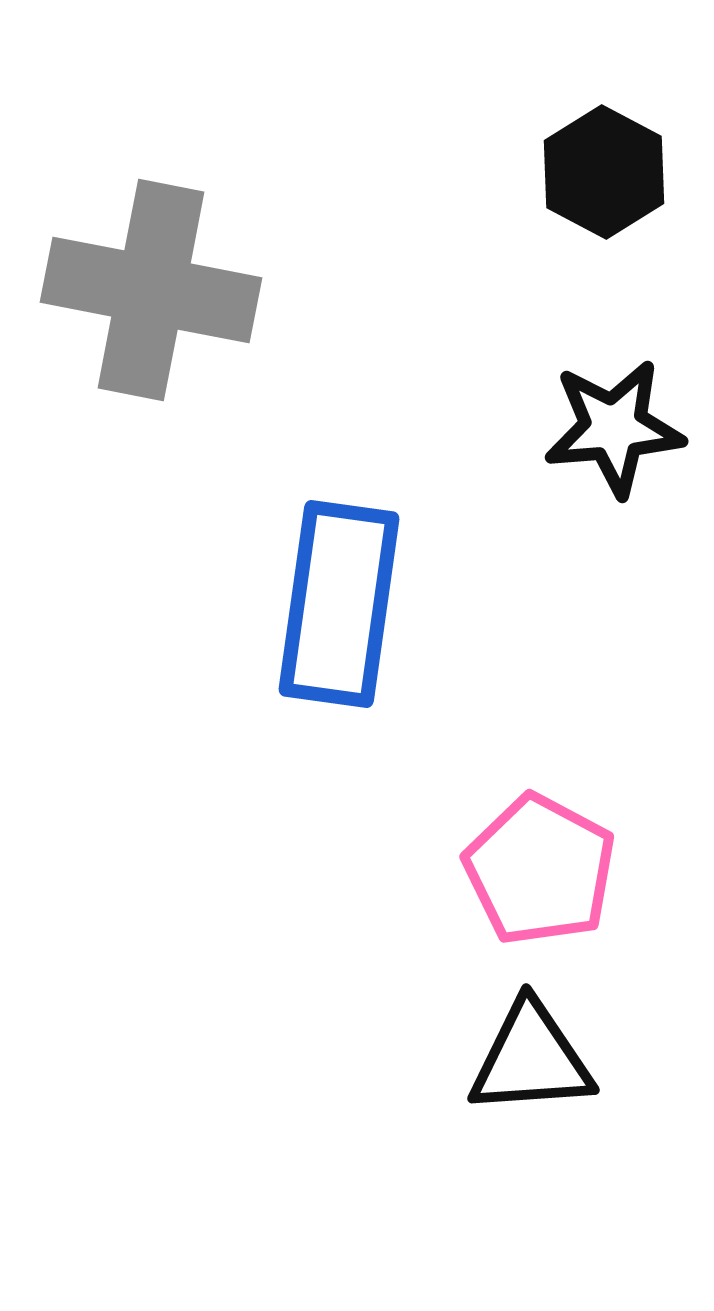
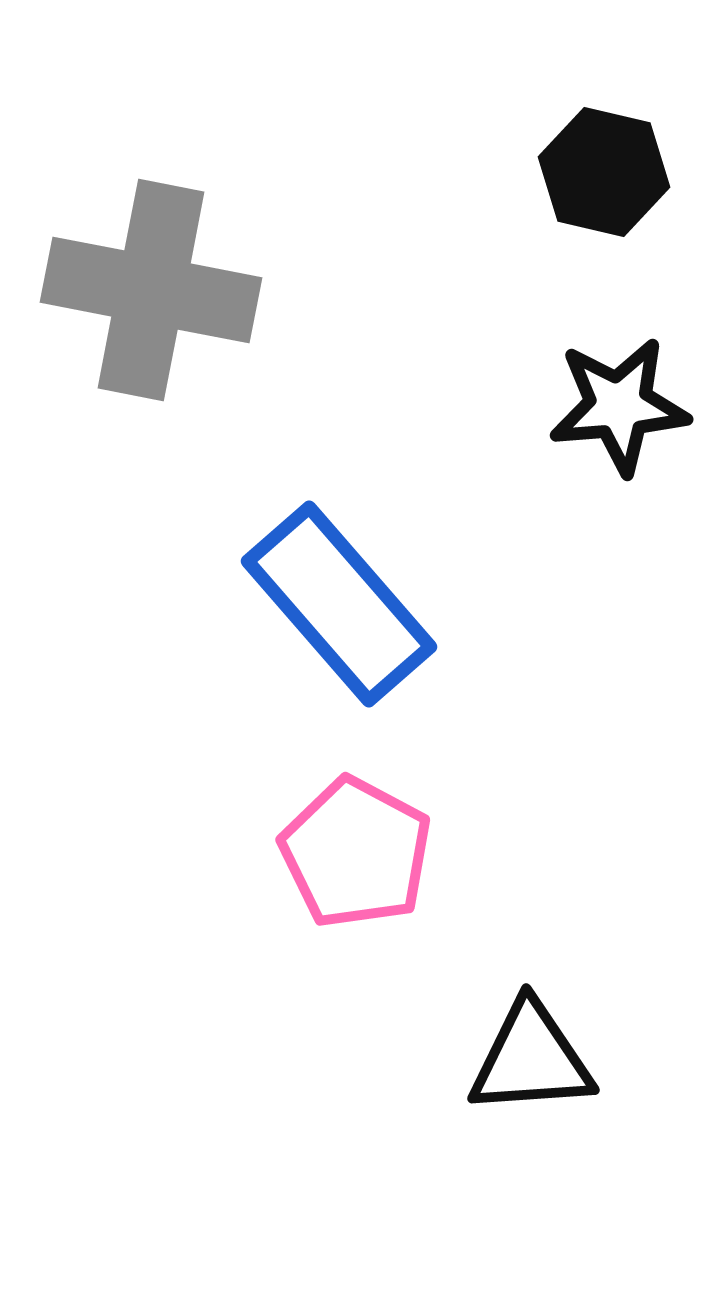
black hexagon: rotated 15 degrees counterclockwise
black star: moved 5 px right, 22 px up
blue rectangle: rotated 49 degrees counterclockwise
pink pentagon: moved 184 px left, 17 px up
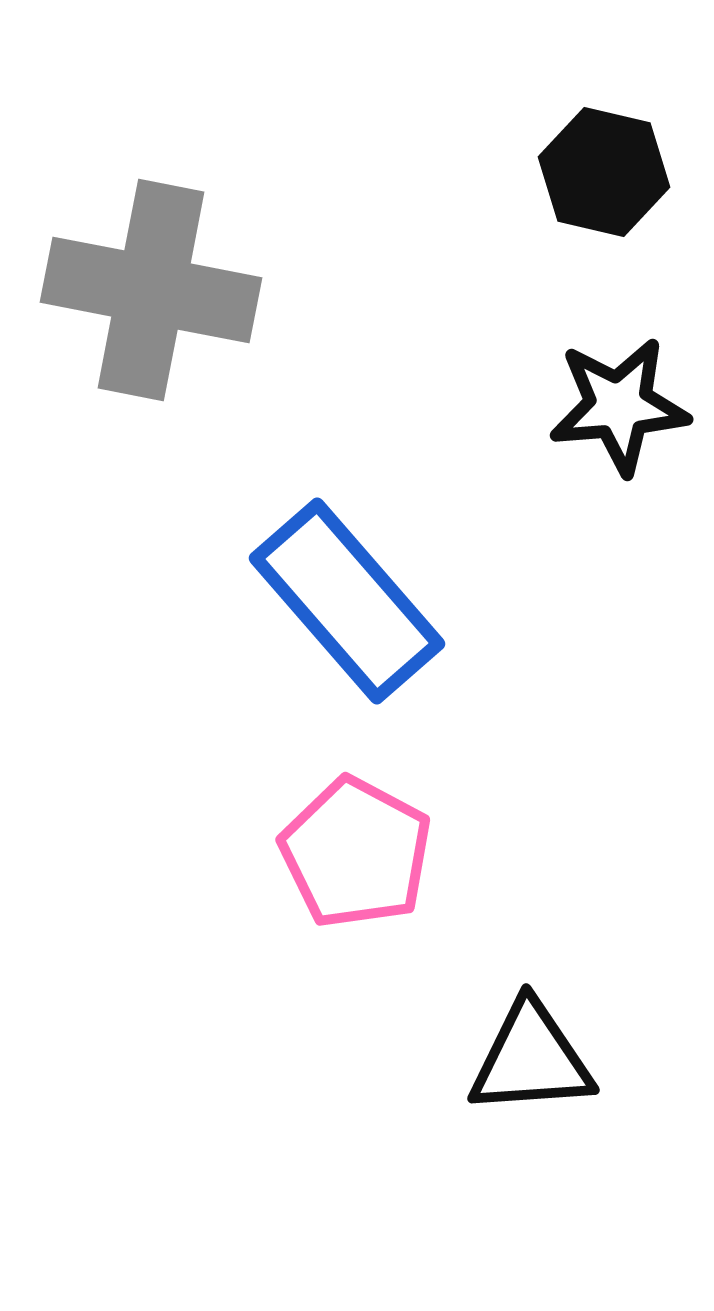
blue rectangle: moved 8 px right, 3 px up
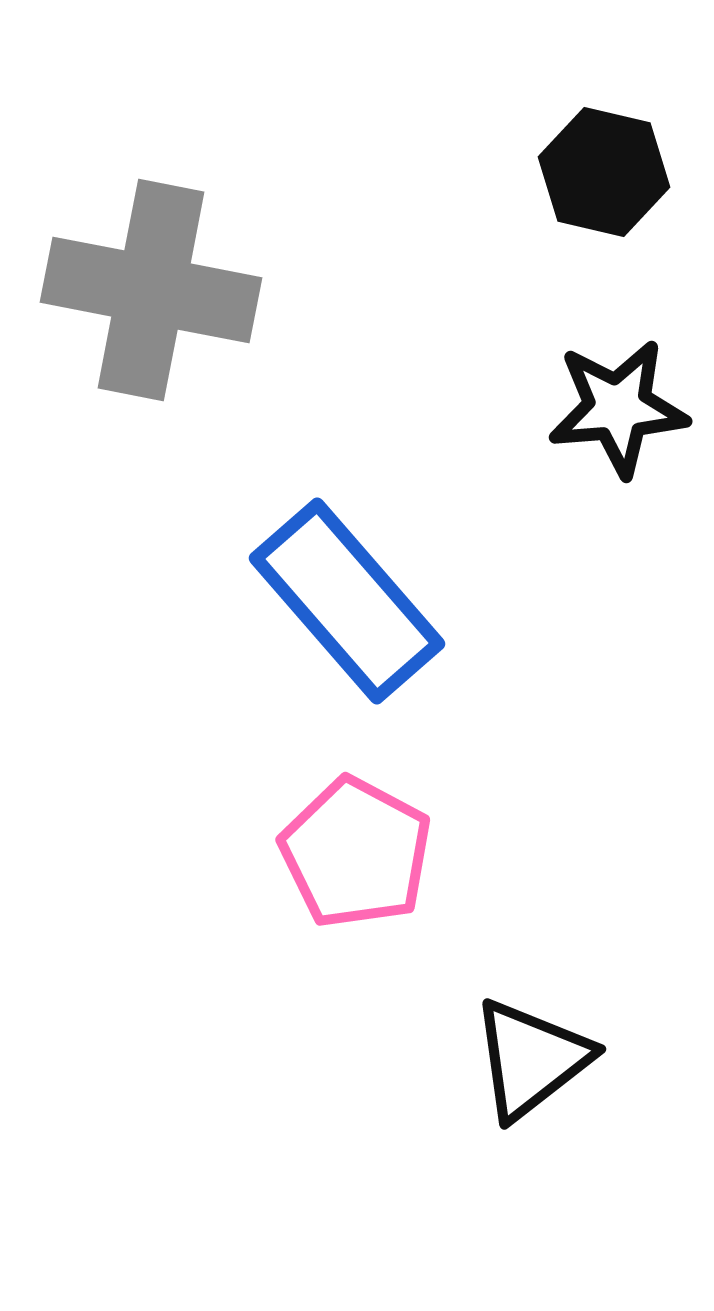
black star: moved 1 px left, 2 px down
black triangle: rotated 34 degrees counterclockwise
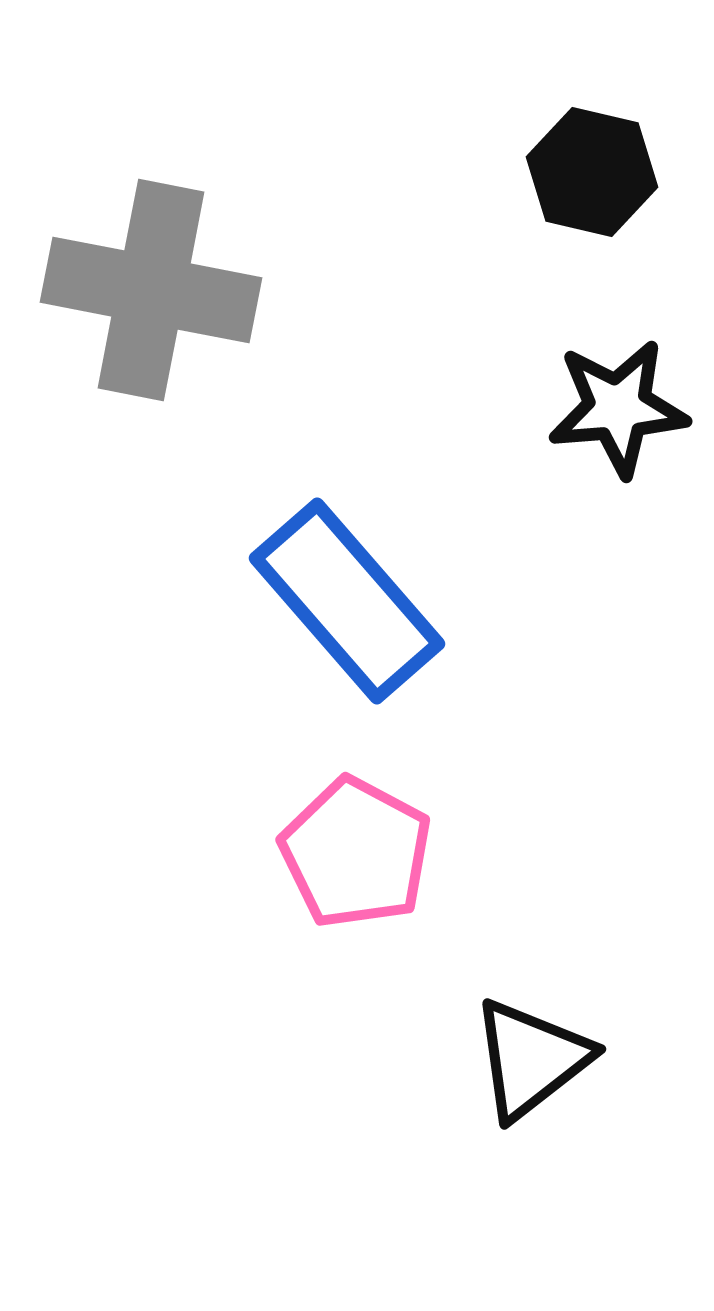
black hexagon: moved 12 px left
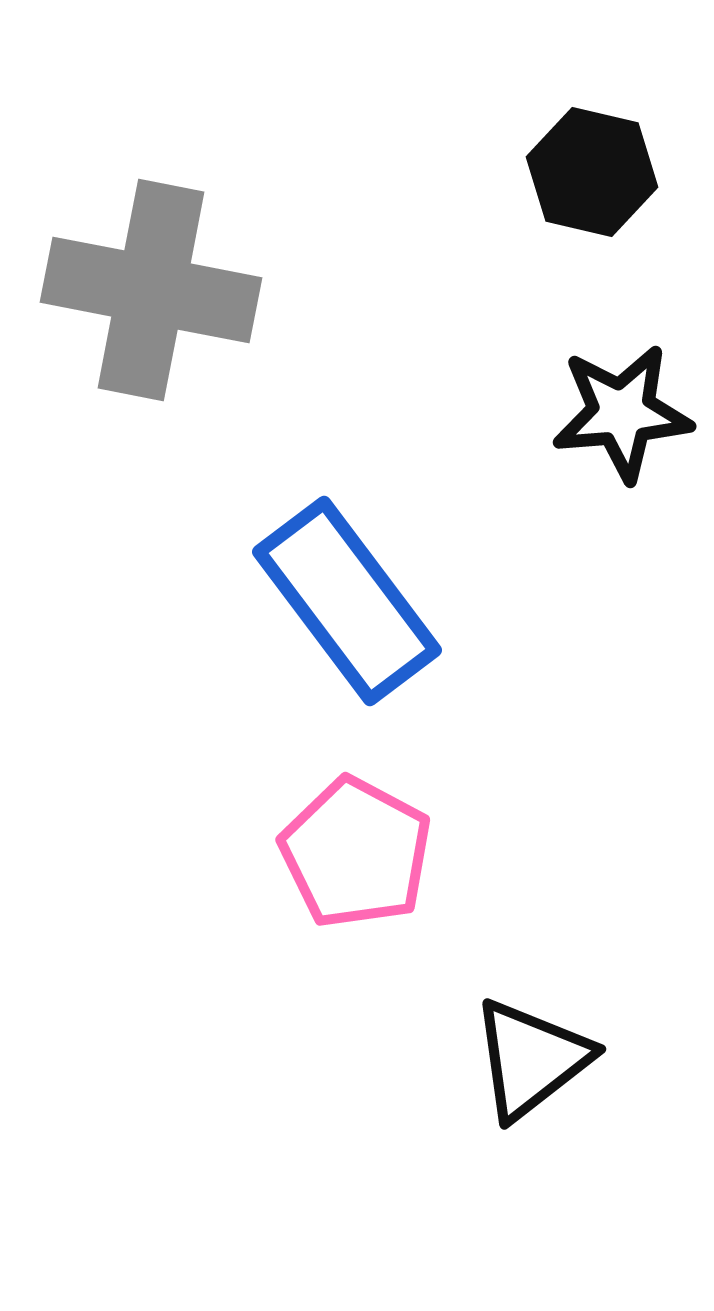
black star: moved 4 px right, 5 px down
blue rectangle: rotated 4 degrees clockwise
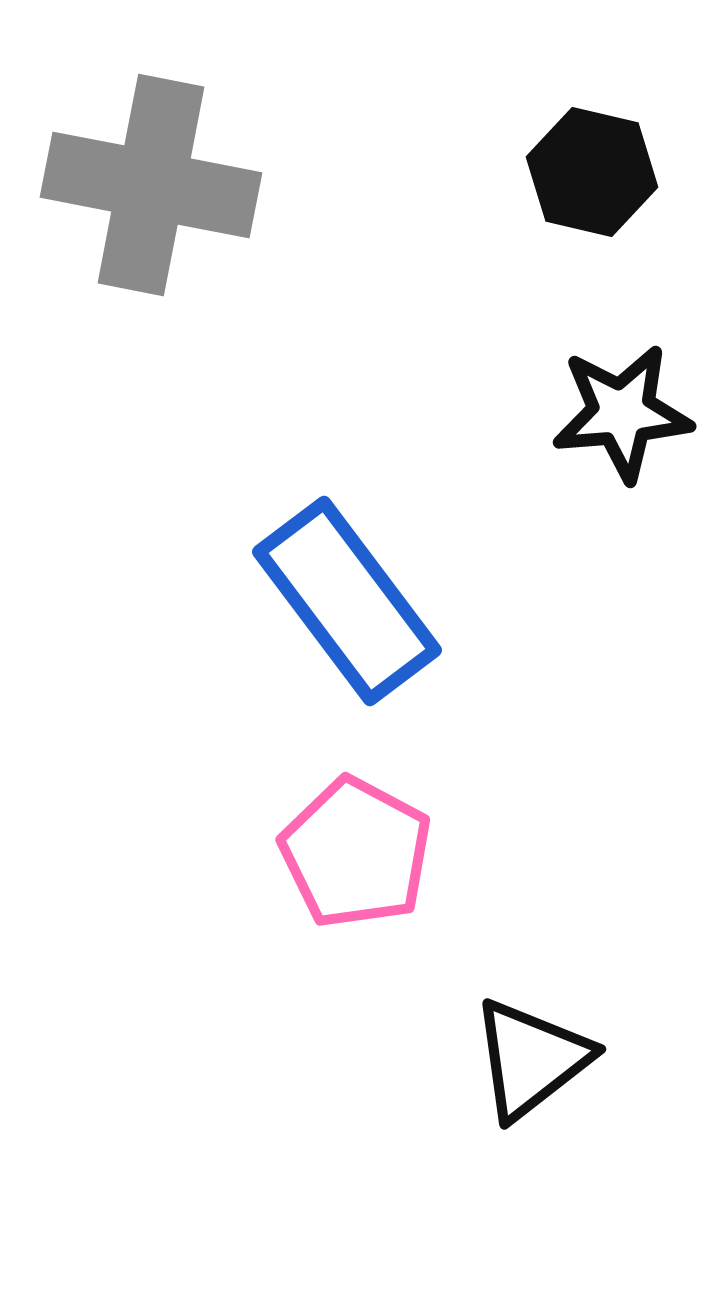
gray cross: moved 105 px up
